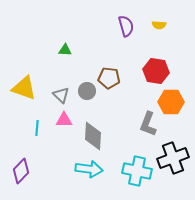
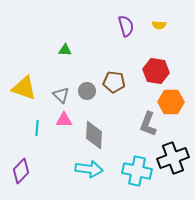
brown pentagon: moved 5 px right, 4 px down
gray diamond: moved 1 px right, 1 px up
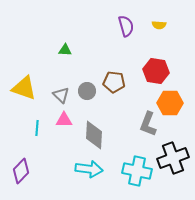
orange hexagon: moved 1 px left, 1 px down
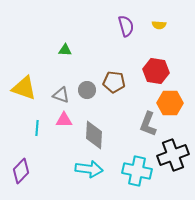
gray circle: moved 1 px up
gray triangle: rotated 24 degrees counterclockwise
black cross: moved 3 px up
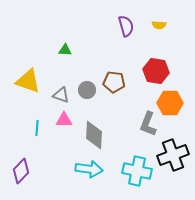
yellow triangle: moved 4 px right, 7 px up
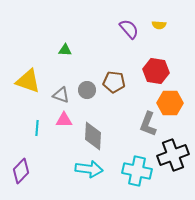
purple semicircle: moved 3 px right, 3 px down; rotated 25 degrees counterclockwise
gray diamond: moved 1 px left, 1 px down
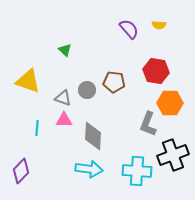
green triangle: rotated 40 degrees clockwise
gray triangle: moved 2 px right, 3 px down
cyan cross: rotated 8 degrees counterclockwise
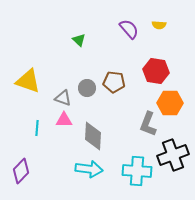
green triangle: moved 14 px right, 10 px up
gray circle: moved 2 px up
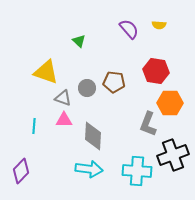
green triangle: moved 1 px down
yellow triangle: moved 18 px right, 9 px up
cyan line: moved 3 px left, 2 px up
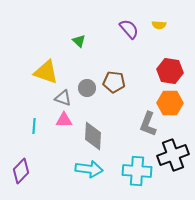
red hexagon: moved 14 px right
